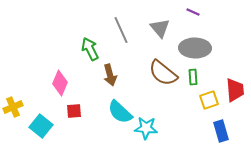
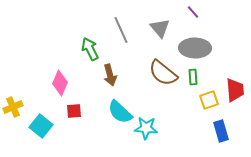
purple line: rotated 24 degrees clockwise
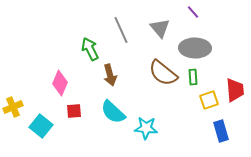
cyan semicircle: moved 7 px left
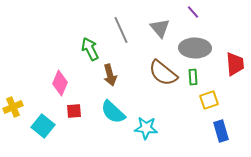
red trapezoid: moved 26 px up
cyan square: moved 2 px right
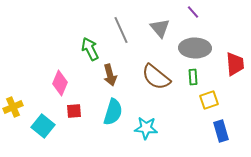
brown semicircle: moved 7 px left, 4 px down
cyan semicircle: rotated 116 degrees counterclockwise
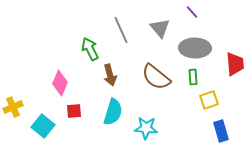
purple line: moved 1 px left
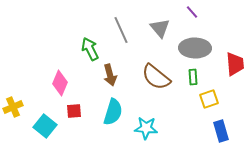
yellow square: moved 1 px up
cyan square: moved 2 px right
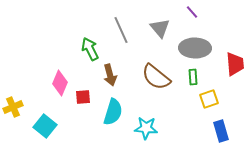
red square: moved 9 px right, 14 px up
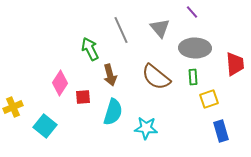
pink diamond: rotated 10 degrees clockwise
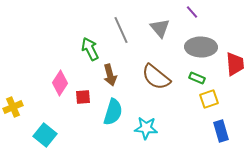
gray ellipse: moved 6 px right, 1 px up
green rectangle: moved 4 px right, 1 px down; rotated 63 degrees counterclockwise
cyan square: moved 9 px down
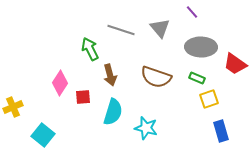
gray line: rotated 48 degrees counterclockwise
red trapezoid: rotated 130 degrees clockwise
brown semicircle: rotated 20 degrees counterclockwise
cyan star: rotated 10 degrees clockwise
cyan square: moved 2 px left
